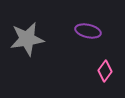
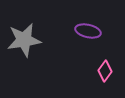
gray star: moved 3 px left, 1 px down
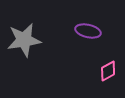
pink diamond: moved 3 px right; rotated 25 degrees clockwise
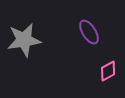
purple ellipse: moved 1 px right, 1 px down; rotated 45 degrees clockwise
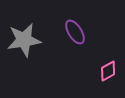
purple ellipse: moved 14 px left
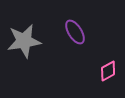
gray star: moved 1 px down
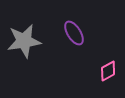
purple ellipse: moved 1 px left, 1 px down
